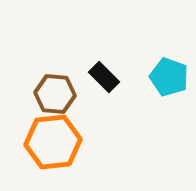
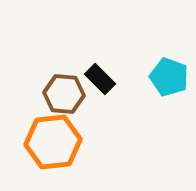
black rectangle: moved 4 px left, 2 px down
brown hexagon: moved 9 px right
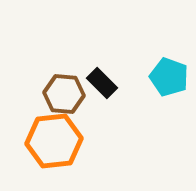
black rectangle: moved 2 px right, 4 px down
orange hexagon: moved 1 px right, 1 px up
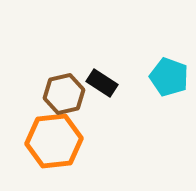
black rectangle: rotated 12 degrees counterclockwise
brown hexagon: rotated 18 degrees counterclockwise
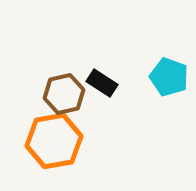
orange hexagon: rotated 4 degrees counterclockwise
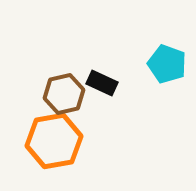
cyan pentagon: moved 2 px left, 13 px up
black rectangle: rotated 8 degrees counterclockwise
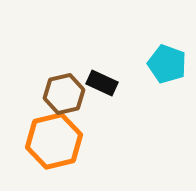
orange hexagon: rotated 4 degrees counterclockwise
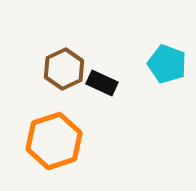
brown hexagon: moved 25 px up; rotated 12 degrees counterclockwise
orange hexagon: rotated 4 degrees counterclockwise
